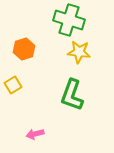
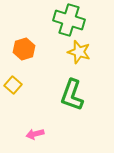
yellow star: rotated 10 degrees clockwise
yellow square: rotated 18 degrees counterclockwise
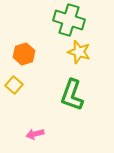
orange hexagon: moved 5 px down
yellow square: moved 1 px right
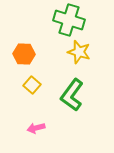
orange hexagon: rotated 20 degrees clockwise
yellow square: moved 18 px right
green L-shape: rotated 16 degrees clockwise
pink arrow: moved 1 px right, 6 px up
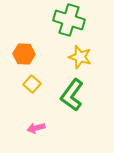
yellow star: moved 1 px right, 5 px down
yellow square: moved 1 px up
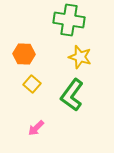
green cross: rotated 8 degrees counterclockwise
pink arrow: rotated 30 degrees counterclockwise
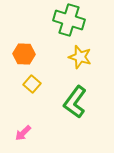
green cross: rotated 8 degrees clockwise
green L-shape: moved 3 px right, 7 px down
pink arrow: moved 13 px left, 5 px down
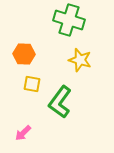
yellow star: moved 3 px down
yellow square: rotated 30 degrees counterclockwise
green L-shape: moved 15 px left
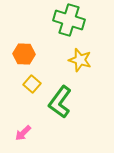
yellow square: rotated 30 degrees clockwise
